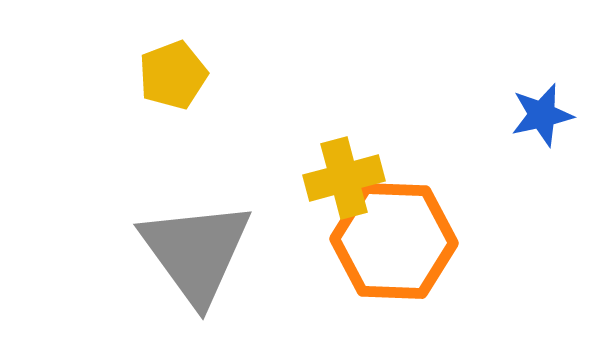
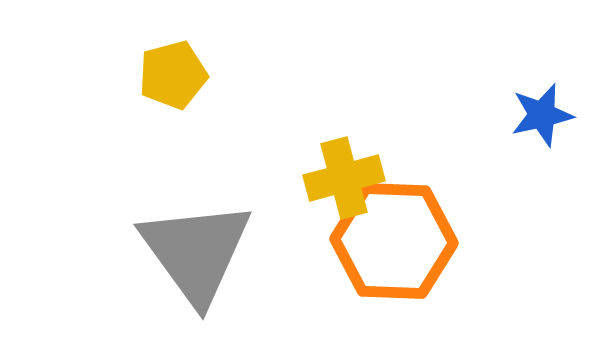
yellow pentagon: rotated 6 degrees clockwise
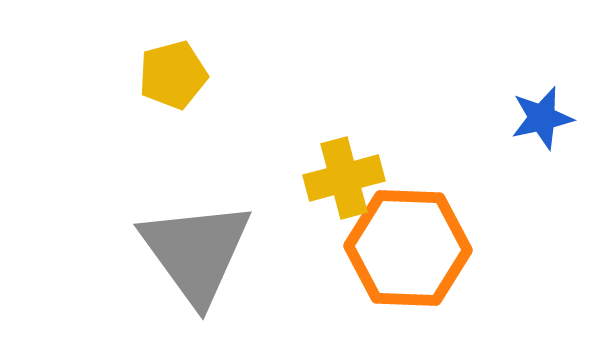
blue star: moved 3 px down
orange hexagon: moved 14 px right, 7 px down
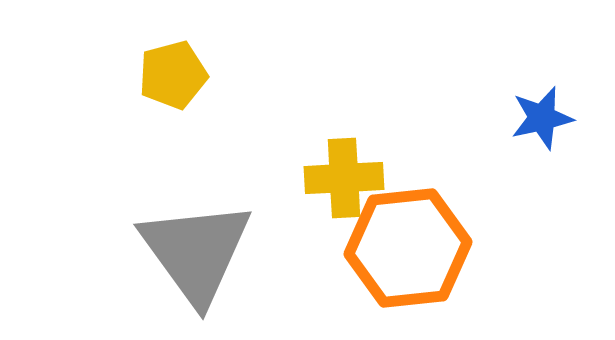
yellow cross: rotated 12 degrees clockwise
orange hexagon: rotated 8 degrees counterclockwise
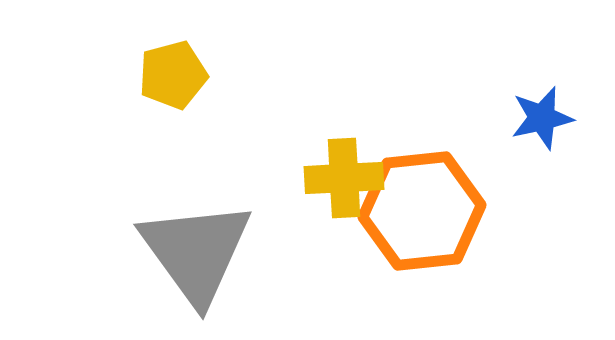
orange hexagon: moved 14 px right, 37 px up
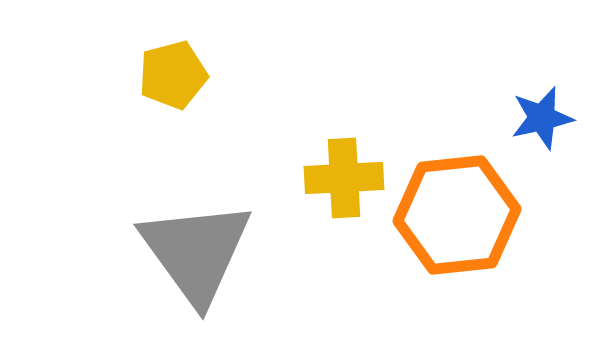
orange hexagon: moved 35 px right, 4 px down
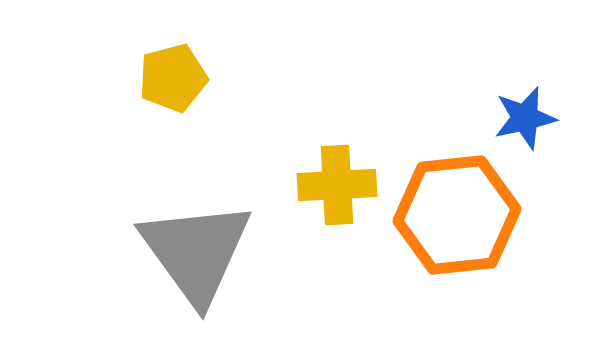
yellow pentagon: moved 3 px down
blue star: moved 17 px left
yellow cross: moved 7 px left, 7 px down
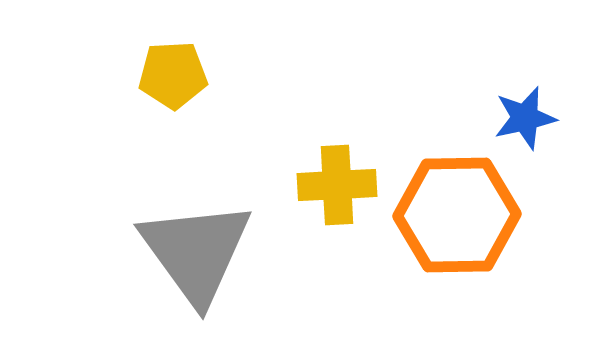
yellow pentagon: moved 3 px up; rotated 12 degrees clockwise
orange hexagon: rotated 5 degrees clockwise
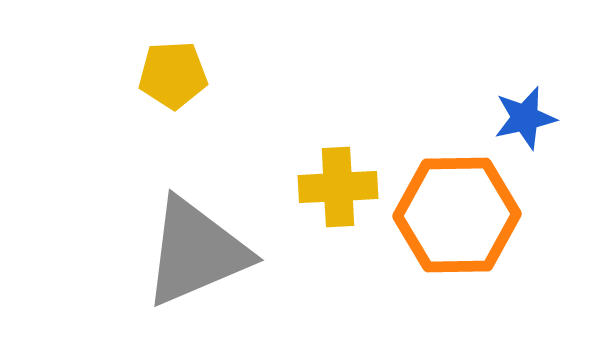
yellow cross: moved 1 px right, 2 px down
gray triangle: rotated 43 degrees clockwise
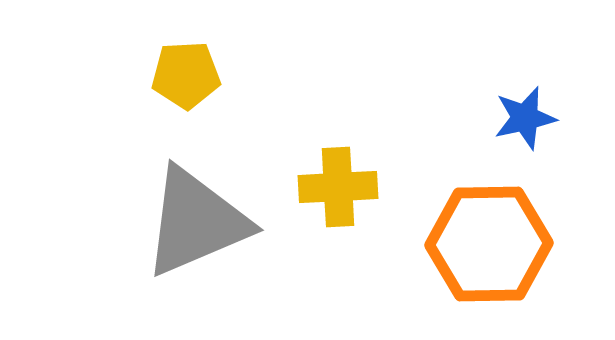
yellow pentagon: moved 13 px right
orange hexagon: moved 32 px right, 29 px down
gray triangle: moved 30 px up
